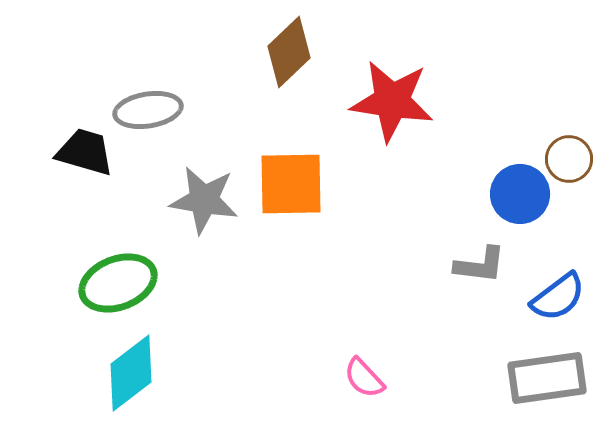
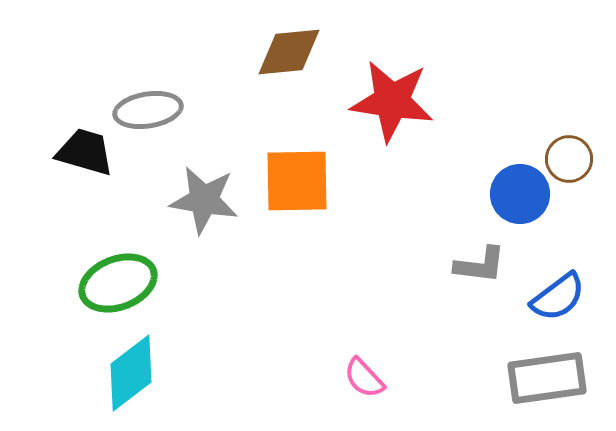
brown diamond: rotated 38 degrees clockwise
orange square: moved 6 px right, 3 px up
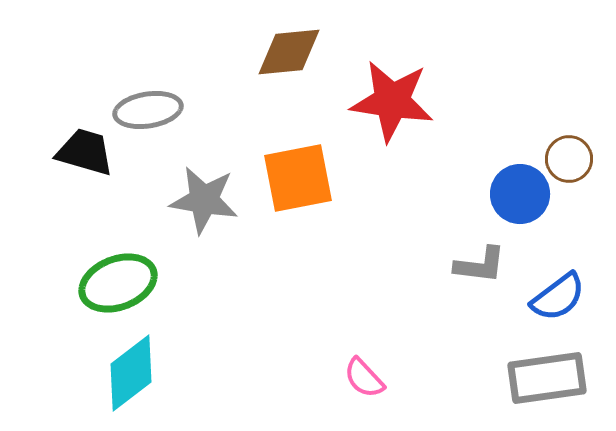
orange square: moved 1 px right, 3 px up; rotated 10 degrees counterclockwise
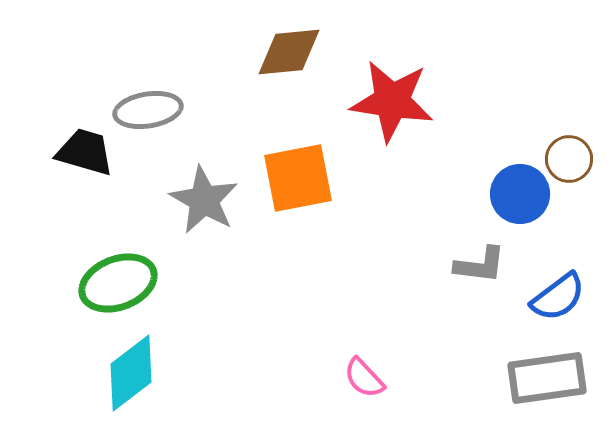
gray star: rotated 20 degrees clockwise
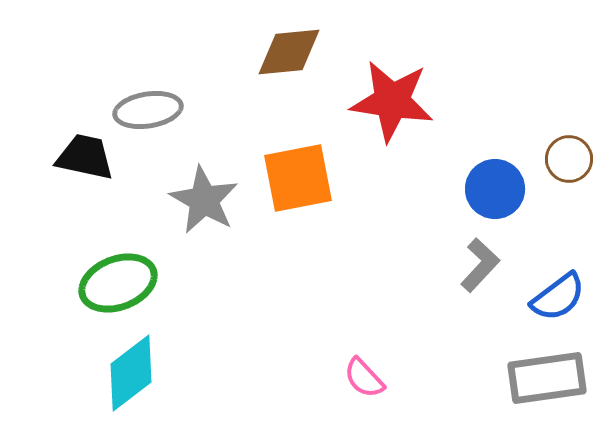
black trapezoid: moved 5 px down; rotated 4 degrees counterclockwise
blue circle: moved 25 px left, 5 px up
gray L-shape: rotated 54 degrees counterclockwise
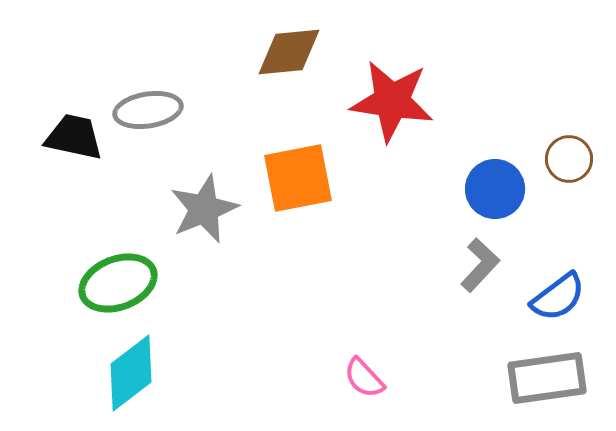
black trapezoid: moved 11 px left, 20 px up
gray star: moved 9 px down; rotated 20 degrees clockwise
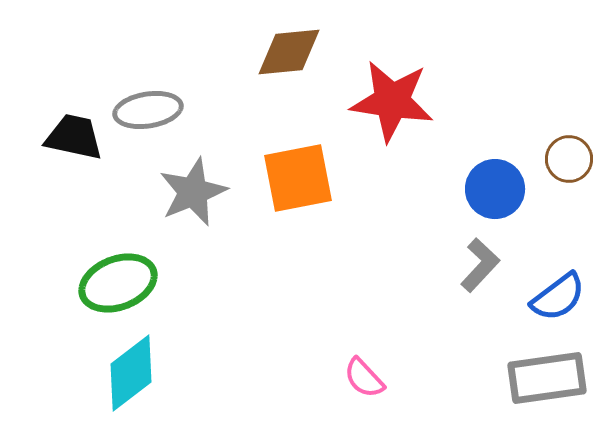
gray star: moved 11 px left, 17 px up
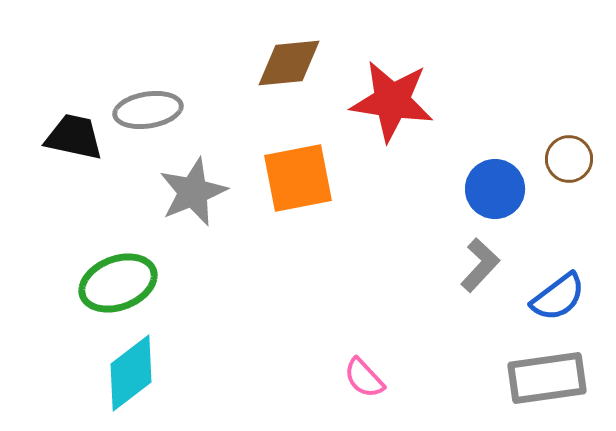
brown diamond: moved 11 px down
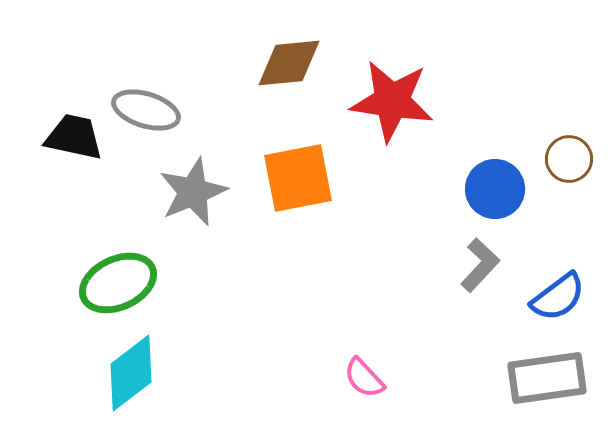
gray ellipse: moved 2 px left; rotated 26 degrees clockwise
green ellipse: rotated 4 degrees counterclockwise
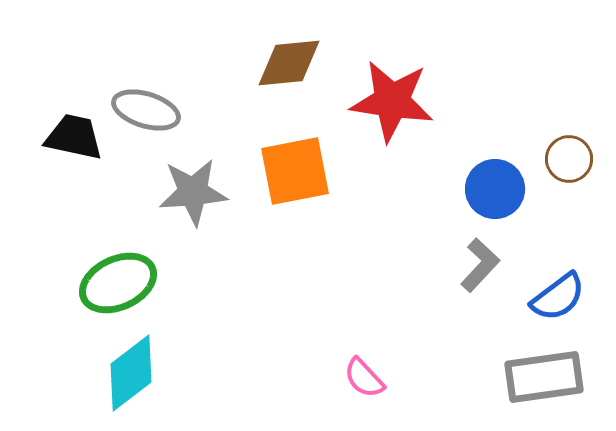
orange square: moved 3 px left, 7 px up
gray star: rotated 18 degrees clockwise
gray rectangle: moved 3 px left, 1 px up
